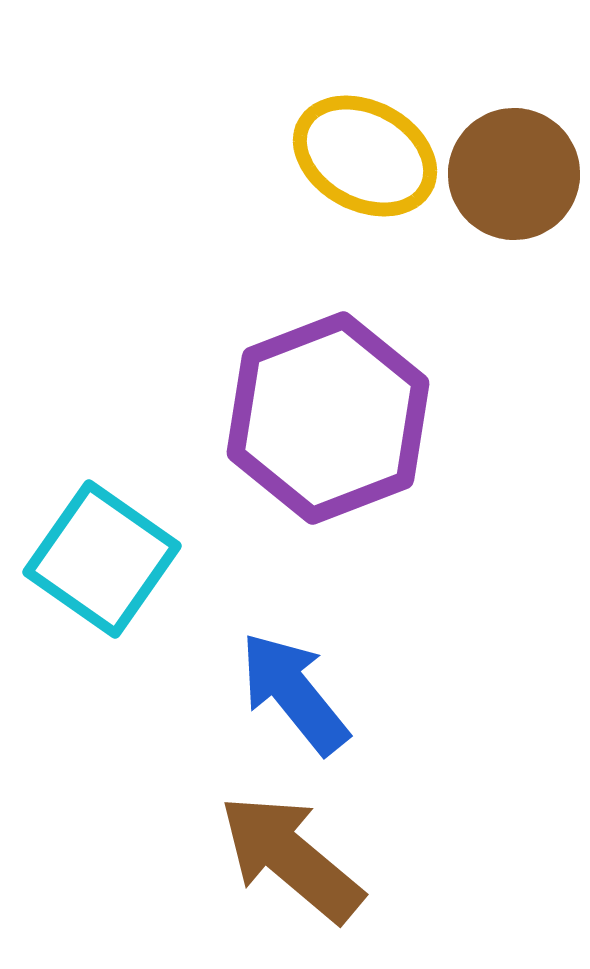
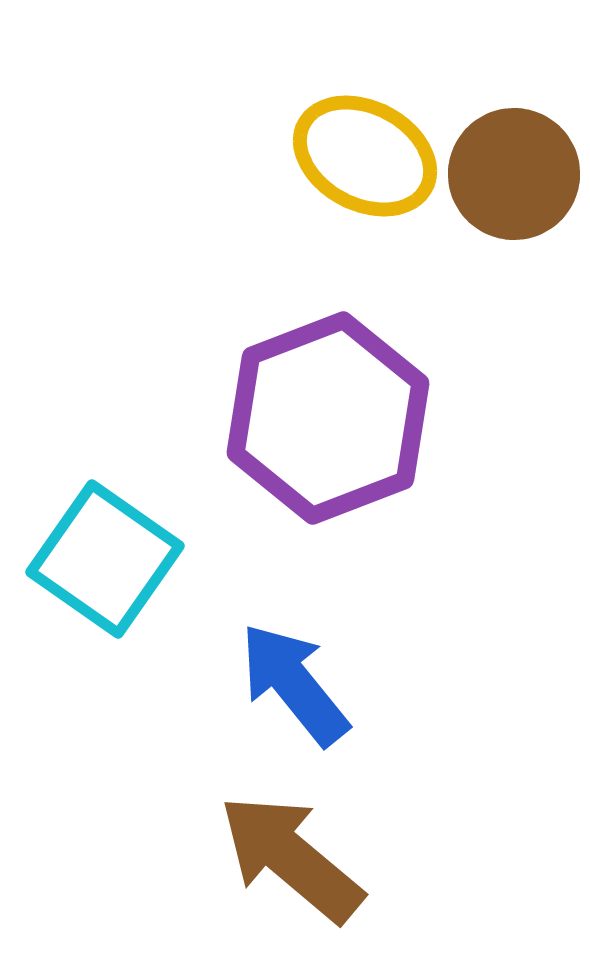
cyan square: moved 3 px right
blue arrow: moved 9 px up
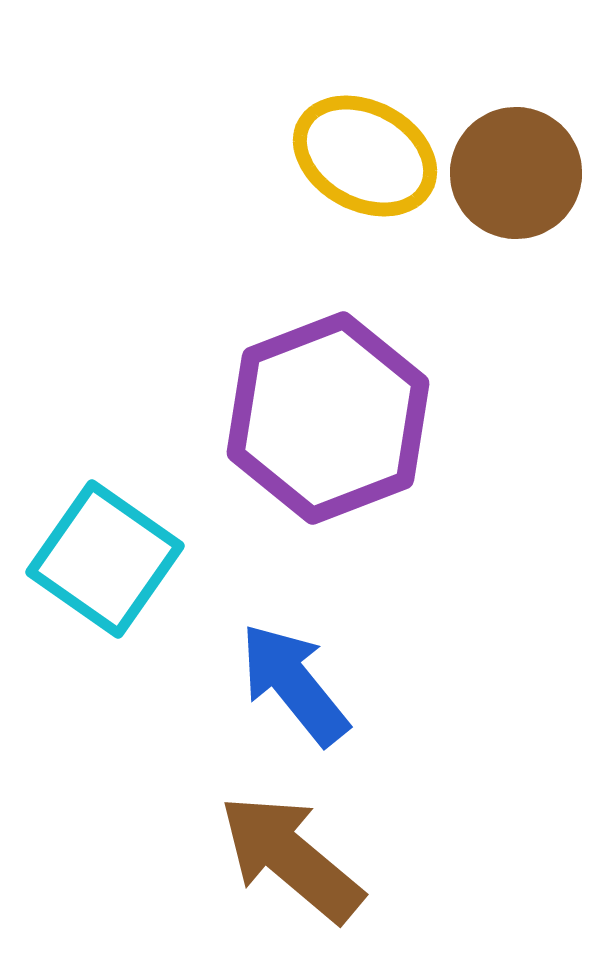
brown circle: moved 2 px right, 1 px up
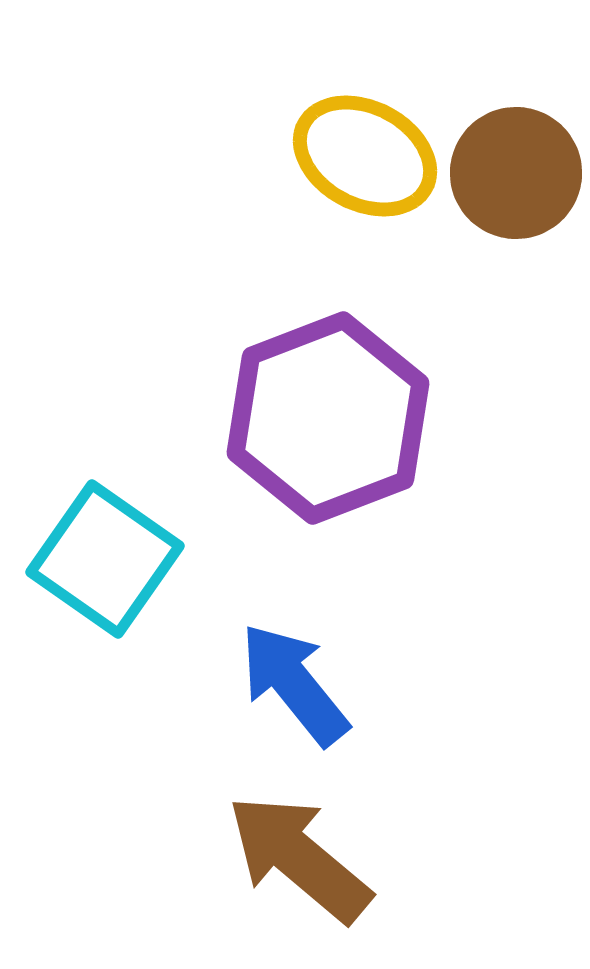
brown arrow: moved 8 px right
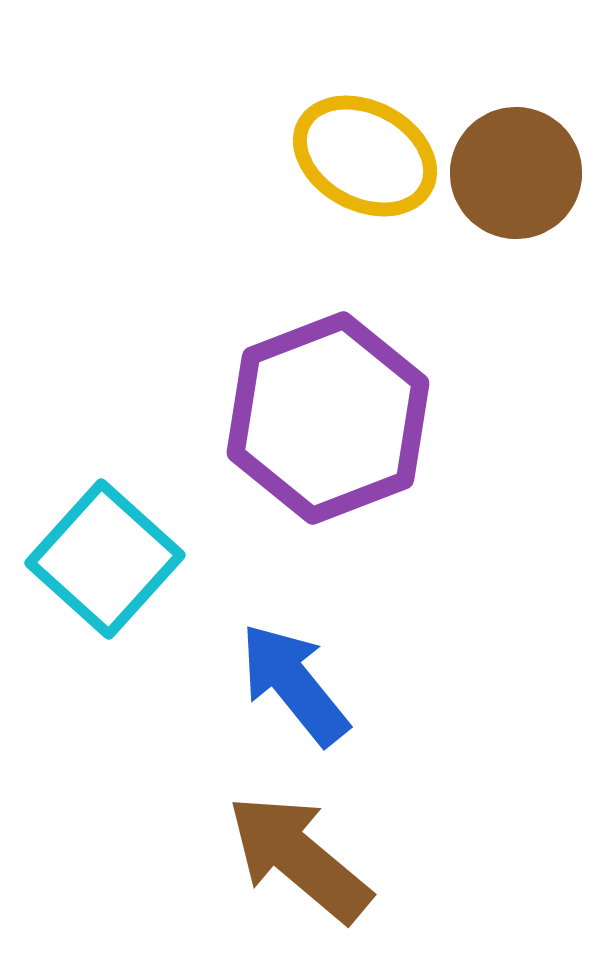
cyan square: rotated 7 degrees clockwise
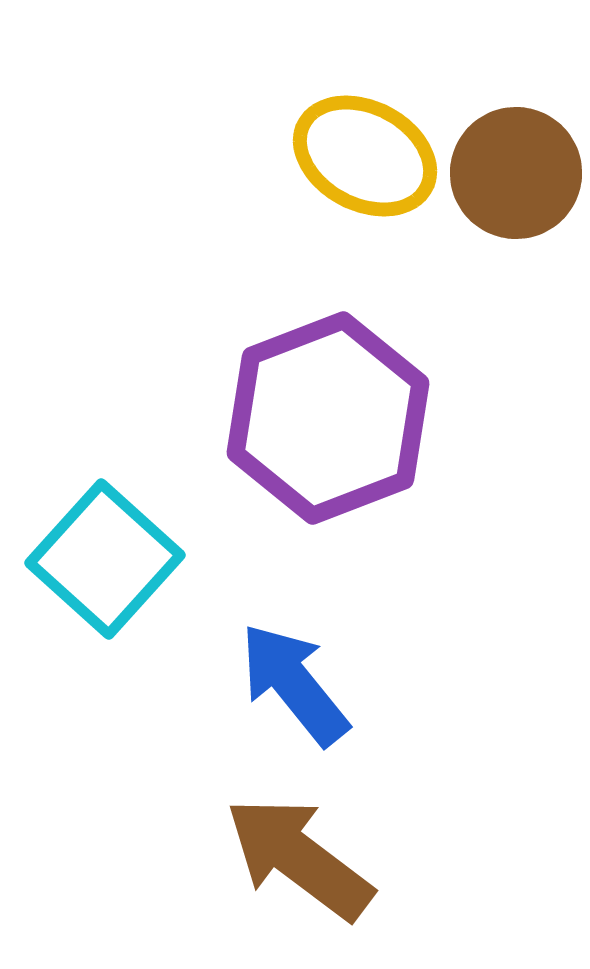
brown arrow: rotated 3 degrees counterclockwise
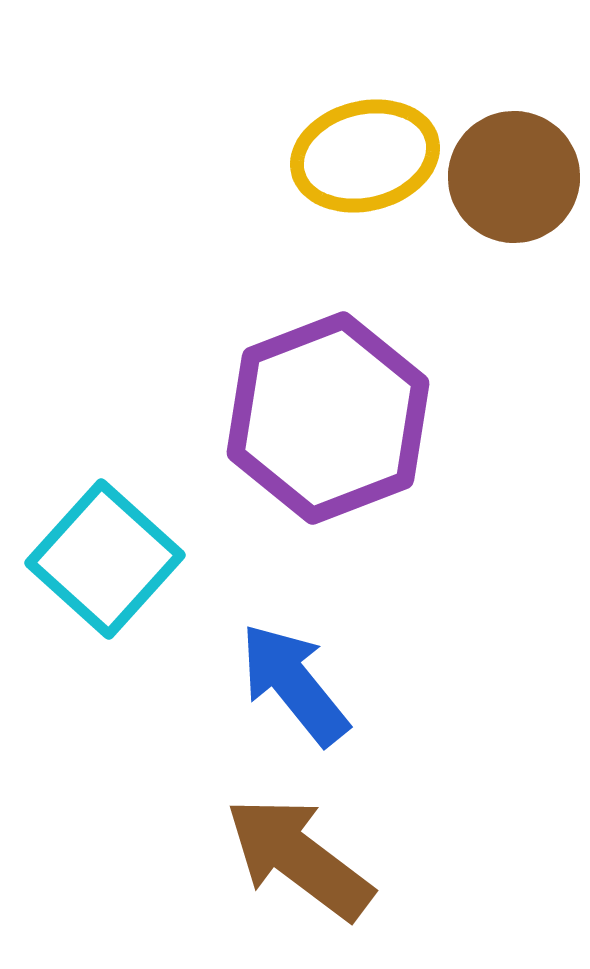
yellow ellipse: rotated 42 degrees counterclockwise
brown circle: moved 2 px left, 4 px down
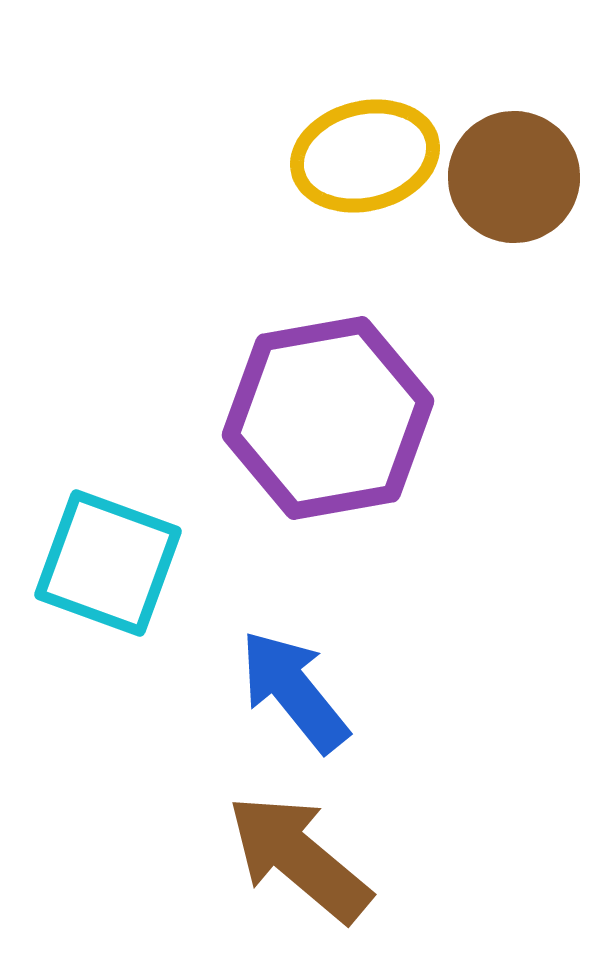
purple hexagon: rotated 11 degrees clockwise
cyan square: moved 3 px right, 4 px down; rotated 22 degrees counterclockwise
blue arrow: moved 7 px down
brown arrow: rotated 3 degrees clockwise
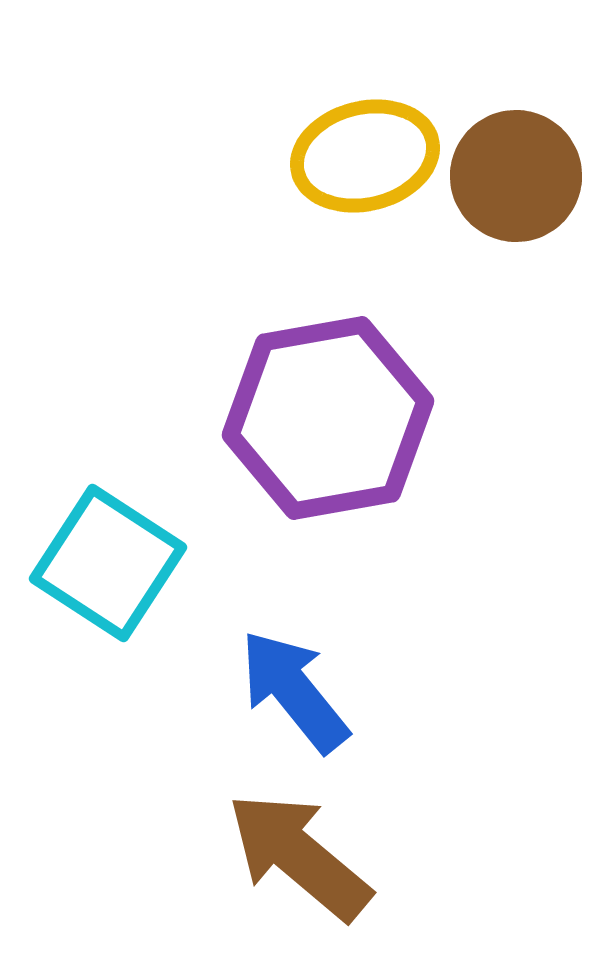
brown circle: moved 2 px right, 1 px up
cyan square: rotated 13 degrees clockwise
brown arrow: moved 2 px up
